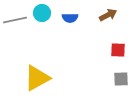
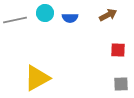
cyan circle: moved 3 px right
gray square: moved 5 px down
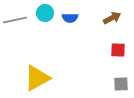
brown arrow: moved 4 px right, 3 px down
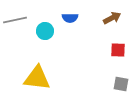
cyan circle: moved 18 px down
yellow triangle: rotated 36 degrees clockwise
gray square: rotated 14 degrees clockwise
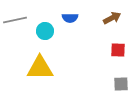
yellow triangle: moved 3 px right, 10 px up; rotated 8 degrees counterclockwise
gray square: rotated 14 degrees counterclockwise
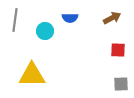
gray line: rotated 70 degrees counterclockwise
yellow triangle: moved 8 px left, 7 px down
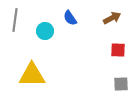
blue semicircle: rotated 56 degrees clockwise
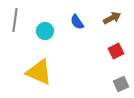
blue semicircle: moved 7 px right, 4 px down
red square: moved 2 px left, 1 px down; rotated 28 degrees counterclockwise
yellow triangle: moved 7 px right, 3 px up; rotated 24 degrees clockwise
gray square: rotated 21 degrees counterclockwise
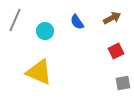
gray line: rotated 15 degrees clockwise
gray square: moved 2 px right, 1 px up; rotated 14 degrees clockwise
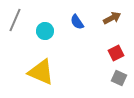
red square: moved 2 px down
yellow triangle: moved 2 px right
gray square: moved 4 px left, 5 px up; rotated 35 degrees clockwise
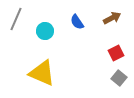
gray line: moved 1 px right, 1 px up
yellow triangle: moved 1 px right, 1 px down
gray square: rotated 14 degrees clockwise
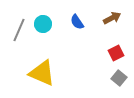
gray line: moved 3 px right, 11 px down
cyan circle: moved 2 px left, 7 px up
